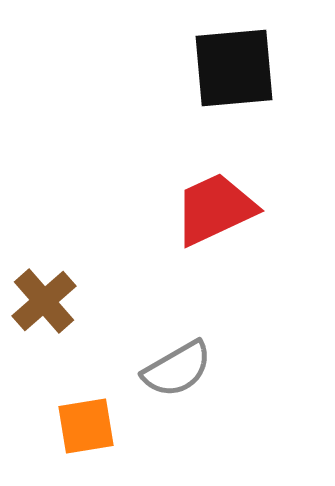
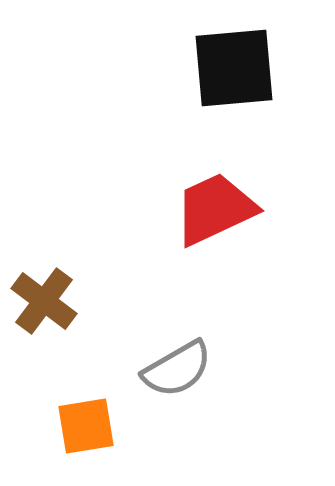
brown cross: rotated 12 degrees counterclockwise
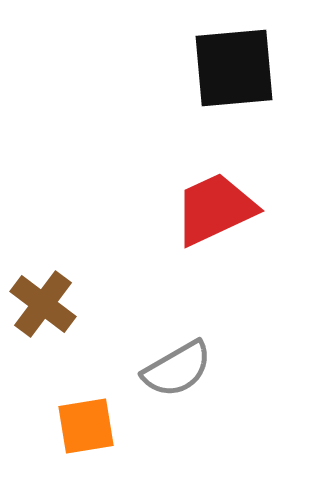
brown cross: moved 1 px left, 3 px down
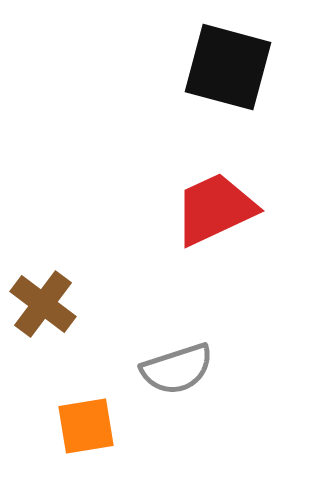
black square: moved 6 px left, 1 px up; rotated 20 degrees clockwise
gray semicircle: rotated 12 degrees clockwise
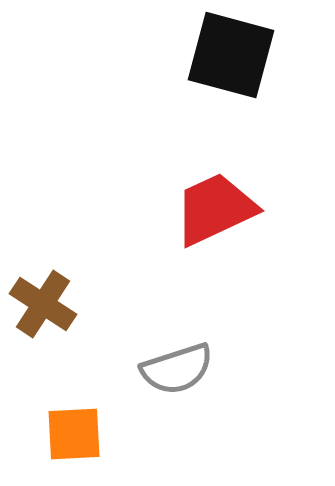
black square: moved 3 px right, 12 px up
brown cross: rotated 4 degrees counterclockwise
orange square: moved 12 px left, 8 px down; rotated 6 degrees clockwise
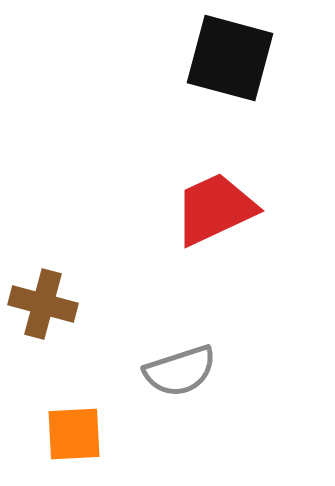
black square: moved 1 px left, 3 px down
brown cross: rotated 18 degrees counterclockwise
gray semicircle: moved 3 px right, 2 px down
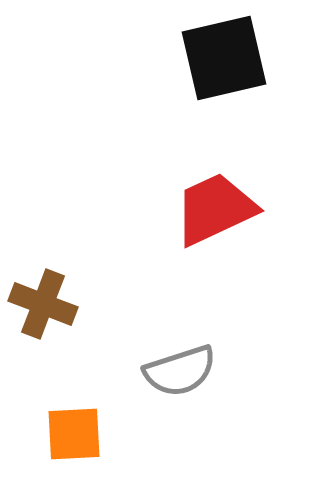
black square: moved 6 px left; rotated 28 degrees counterclockwise
brown cross: rotated 6 degrees clockwise
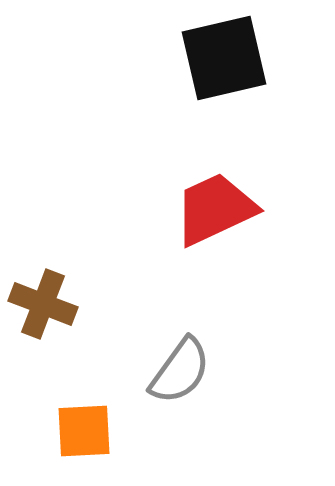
gray semicircle: rotated 36 degrees counterclockwise
orange square: moved 10 px right, 3 px up
